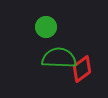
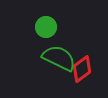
green semicircle: rotated 24 degrees clockwise
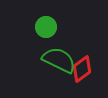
green semicircle: moved 2 px down
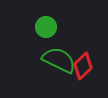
red diamond: moved 1 px right, 3 px up; rotated 8 degrees counterclockwise
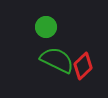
green semicircle: moved 2 px left
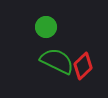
green semicircle: moved 1 px down
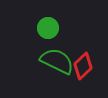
green circle: moved 2 px right, 1 px down
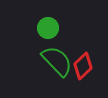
green semicircle: rotated 20 degrees clockwise
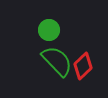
green circle: moved 1 px right, 2 px down
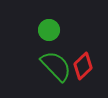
green semicircle: moved 1 px left, 5 px down
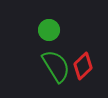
green semicircle: rotated 12 degrees clockwise
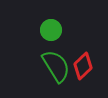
green circle: moved 2 px right
